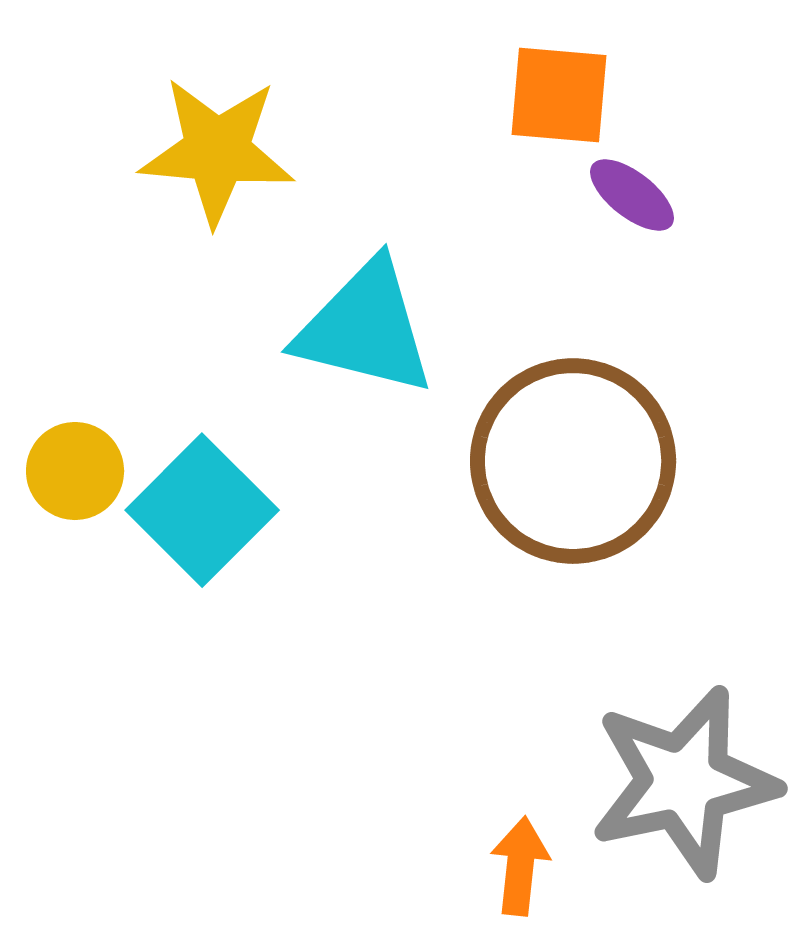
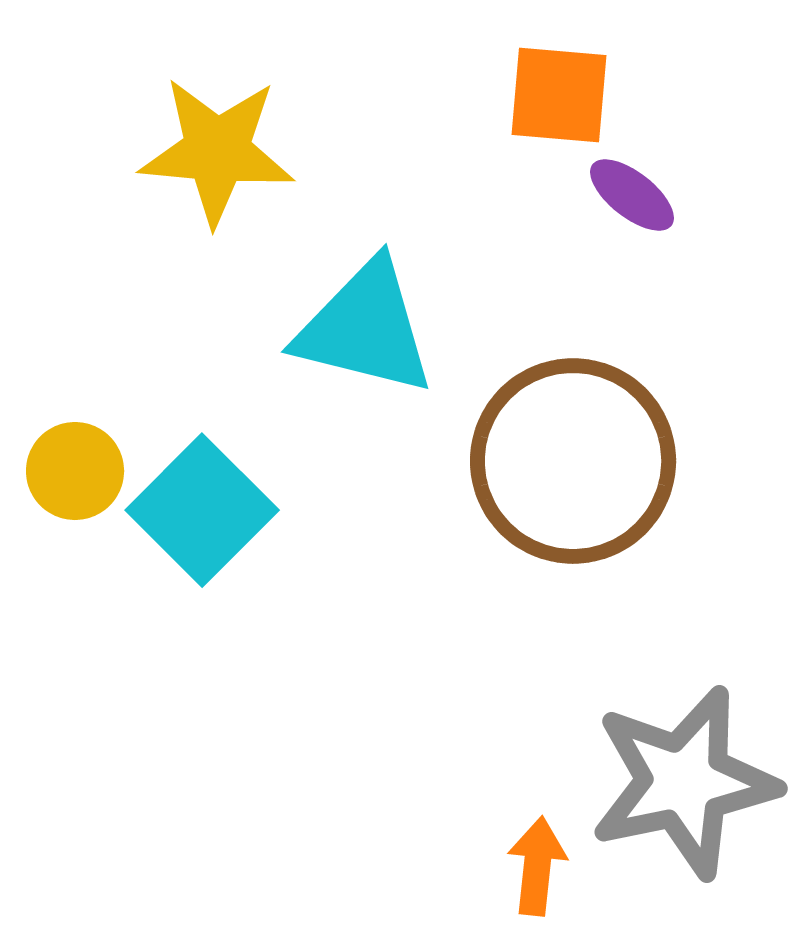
orange arrow: moved 17 px right
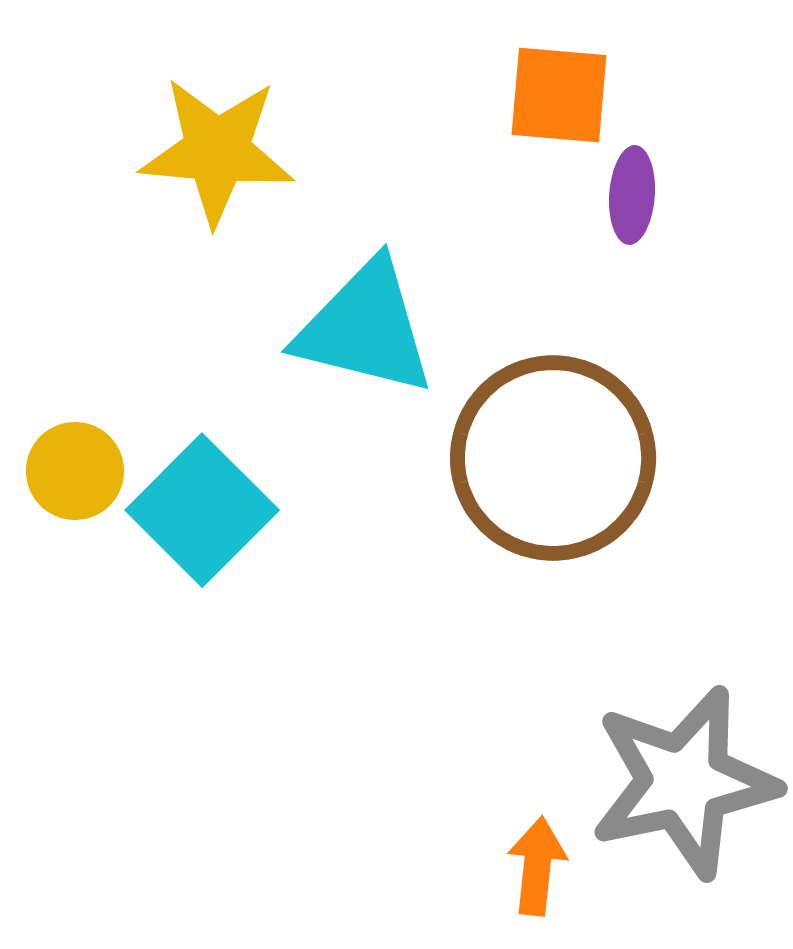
purple ellipse: rotated 56 degrees clockwise
brown circle: moved 20 px left, 3 px up
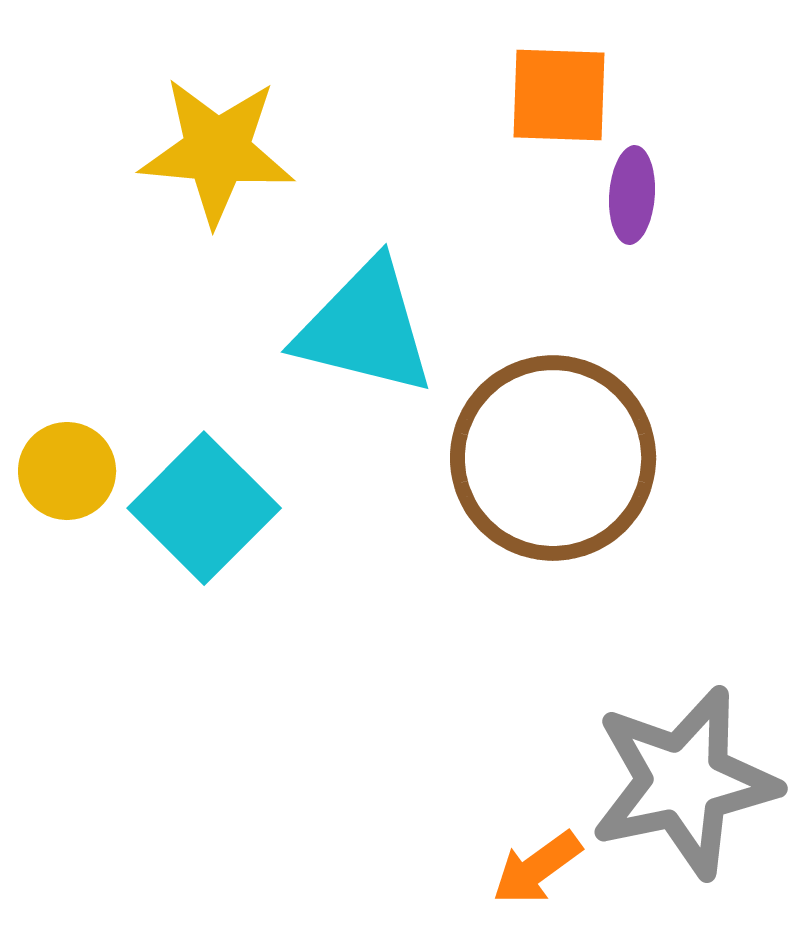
orange square: rotated 3 degrees counterclockwise
yellow circle: moved 8 px left
cyan square: moved 2 px right, 2 px up
orange arrow: moved 2 px down; rotated 132 degrees counterclockwise
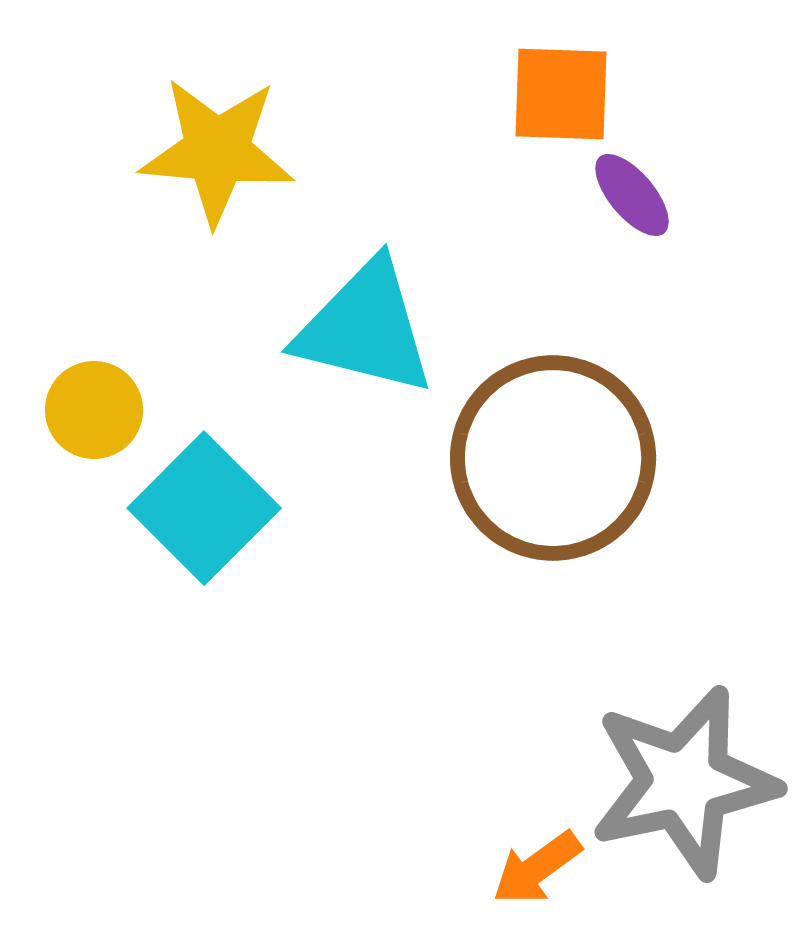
orange square: moved 2 px right, 1 px up
purple ellipse: rotated 44 degrees counterclockwise
yellow circle: moved 27 px right, 61 px up
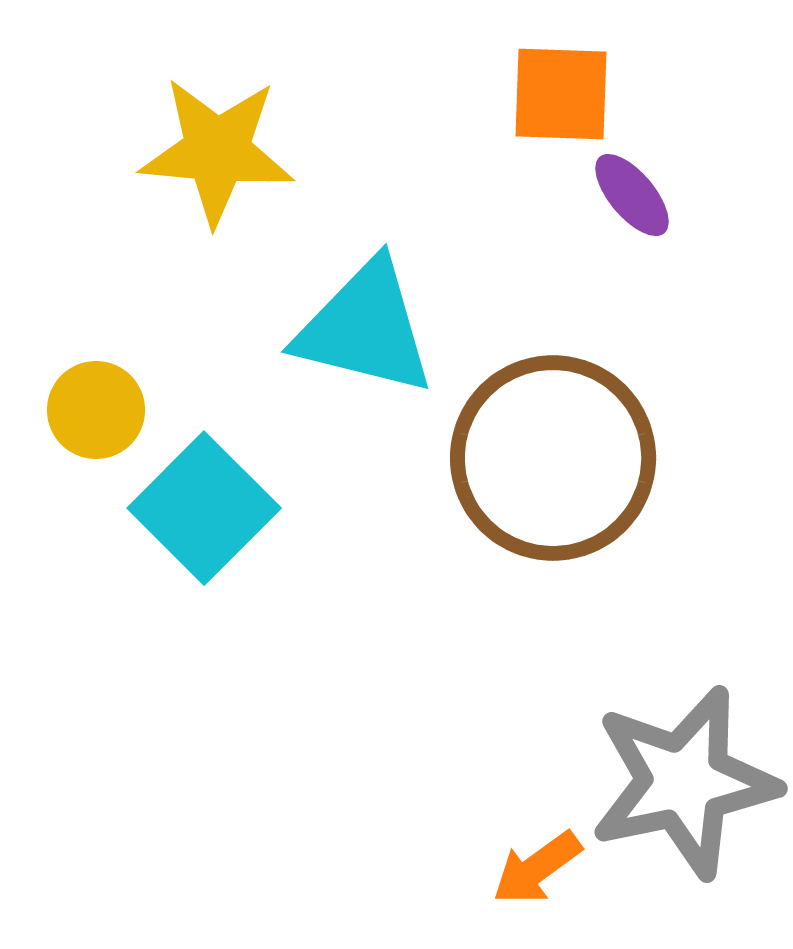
yellow circle: moved 2 px right
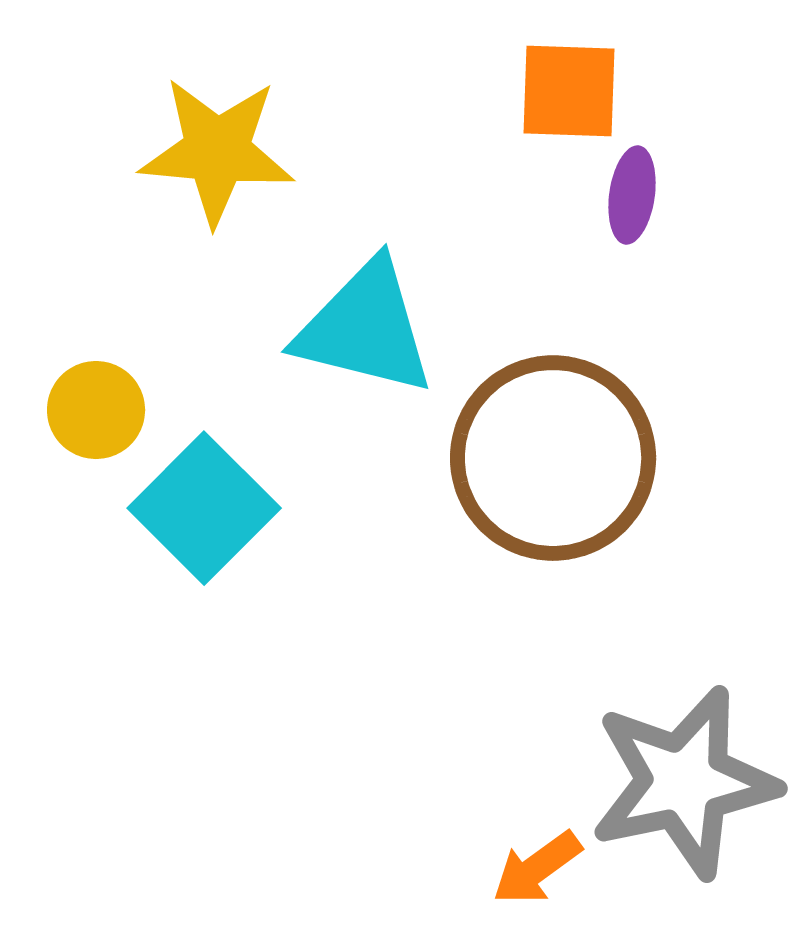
orange square: moved 8 px right, 3 px up
purple ellipse: rotated 48 degrees clockwise
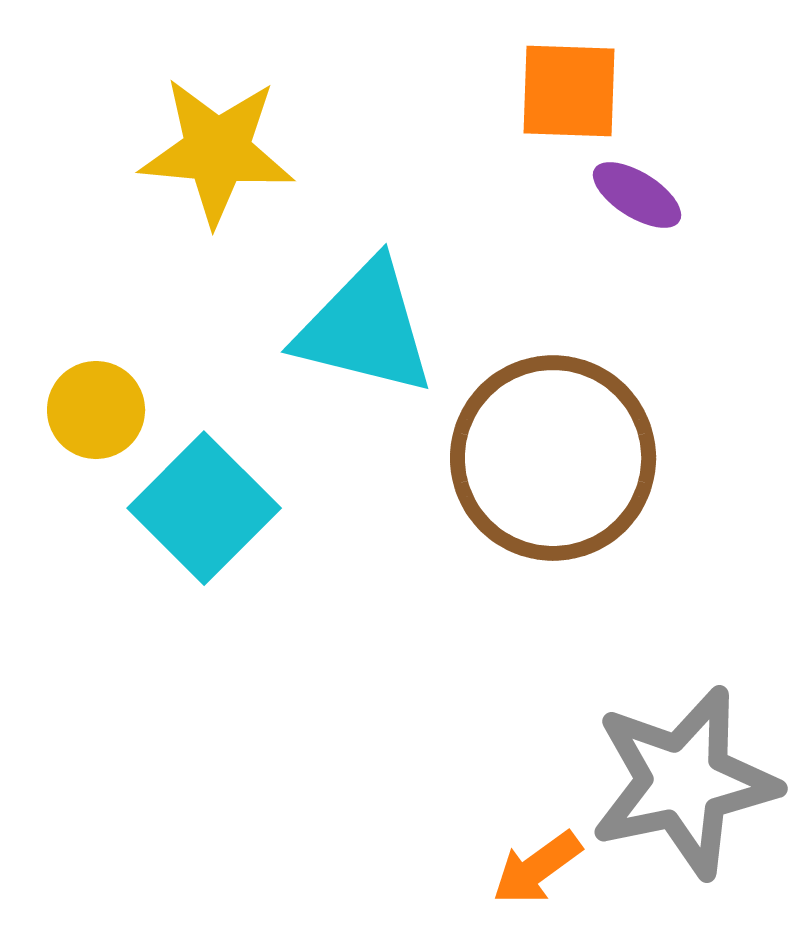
purple ellipse: moved 5 px right; rotated 66 degrees counterclockwise
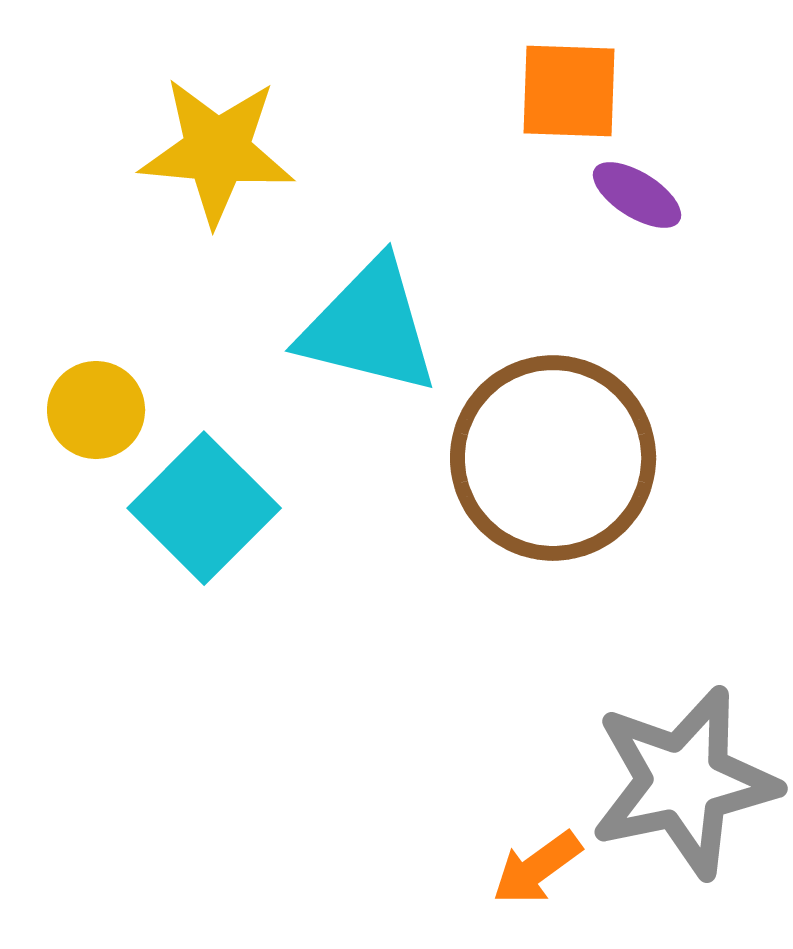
cyan triangle: moved 4 px right, 1 px up
